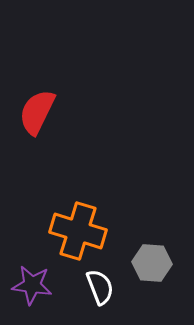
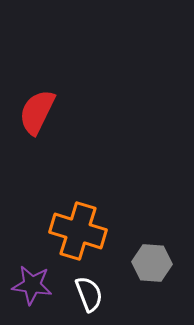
white semicircle: moved 11 px left, 7 px down
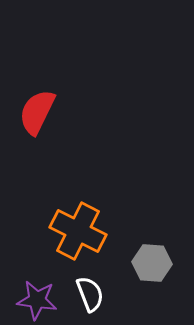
orange cross: rotated 10 degrees clockwise
purple star: moved 5 px right, 15 px down
white semicircle: moved 1 px right
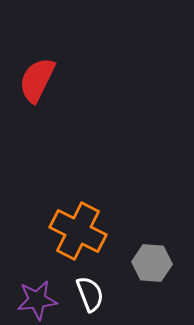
red semicircle: moved 32 px up
purple star: rotated 15 degrees counterclockwise
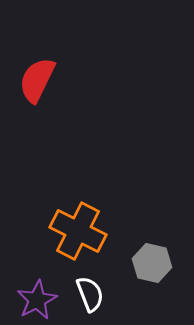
gray hexagon: rotated 9 degrees clockwise
purple star: rotated 21 degrees counterclockwise
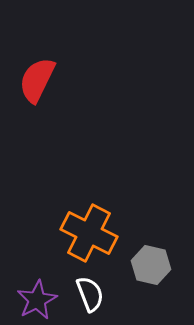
orange cross: moved 11 px right, 2 px down
gray hexagon: moved 1 px left, 2 px down
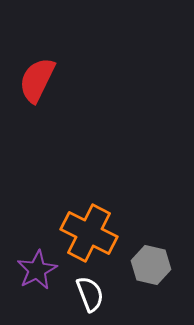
purple star: moved 30 px up
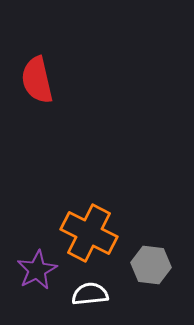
red semicircle: rotated 39 degrees counterclockwise
gray hexagon: rotated 6 degrees counterclockwise
white semicircle: rotated 75 degrees counterclockwise
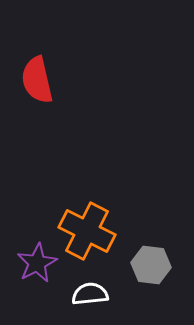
orange cross: moved 2 px left, 2 px up
purple star: moved 7 px up
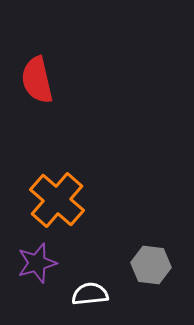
orange cross: moved 30 px left, 31 px up; rotated 14 degrees clockwise
purple star: rotated 12 degrees clockwise
